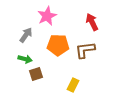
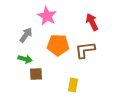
pink star: rotated 18 degrees counterclockwise
brown square: rotated 16 degrees clockwise
yellow rectangle: rotated 16 degrees counterclockwise
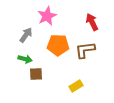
pink star: rotated 18 degrees clockwise
yellow rectangle: moved 3 px right, 1 px down; rotated 48 degrees clockwise
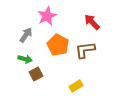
red arrow: rotated 18 degrees counterclockwise
orange pentagon: rotated 25 degrees clockwise
brown square: rotated 24 degrees counterclockwise
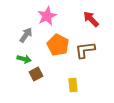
red arrow: moved 1 px left, 3 px up
green arrow: moved 1 px left
yellow rectangle: moved 3 px left, 1 px up; rotated 64 degrees counterclockwise
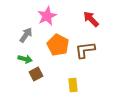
green arrow: moved 1 px right
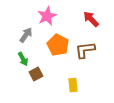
green arrow: moved 2 px left; rotated 48 degrees clockwise
